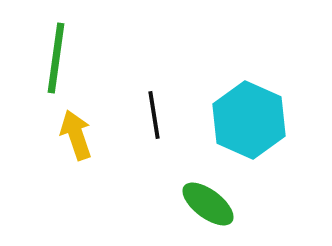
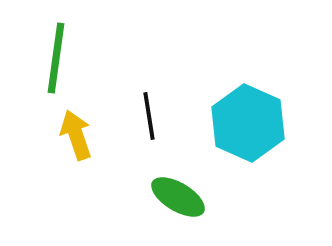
black line: moved 5 px left, 1 px down
cyan hexagon: moved 1 px left, 3 px down
green ellipse: moved 30 px left, 7 px up; rotated 6 degrees counterclockwise
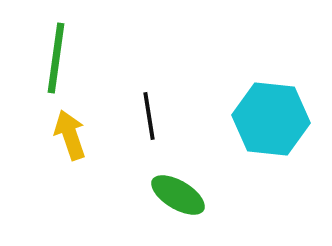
cyan hexagon: moved 23 px right, 4 px up; rotated 18 degrees counterclockwise
yellow arrow: moved 6 px left
green ellipse: moved 2 px up
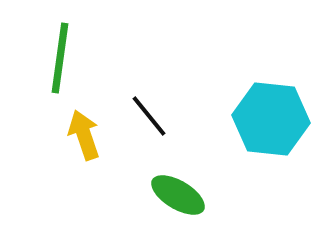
green line: moved 4 px right
black line: rotated 30 degrees counterclockwise
yellow arrow: moved 14 px right
